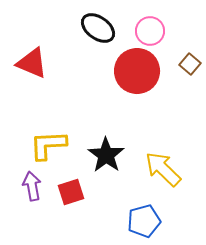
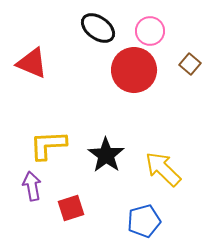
red circle: moved 3 px left, 1 px up
red square: moved 16 px down
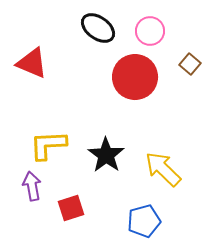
red circle: moved 1 px right, 7 px down
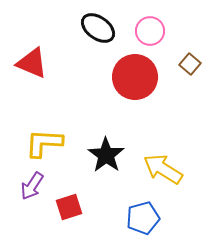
yellow L-shape: moved 4 px left, 2 px up; rotated 6 degrees clockwise
yellow arrow: rotated 12 degrees counterclockwise
purple arrow: rotated 136 degrees counterclockwise
red square: moved 2 px left, 1 px up
blue pentagon: moved 1 px left, 3 px up
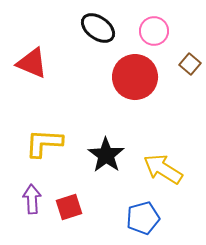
pink circle: moved 4 px right
purple arrow: moved 13 px down; rotated 144 degrees clockwise
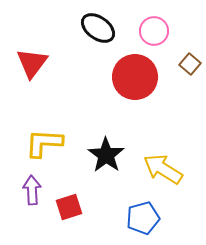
red triangle: rotated 44 degrees clockwise
purple arrow: moved 9 px up
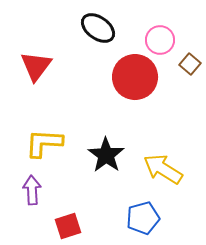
pink circle: moved 6 px right, 9 px down
red triangle: moved 4 px right, 3 px down
red square: moved 1 px left, 19 px down
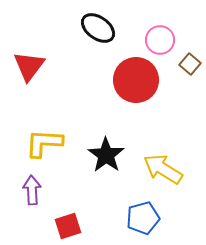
red triangle: moved 7 px left
red circle: moved 1 px right, 3 px down
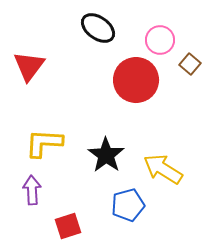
blue pentagon: moved 15 px left, 13 px up
